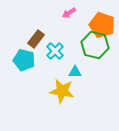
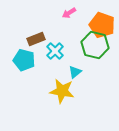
brown rectangle: rotated 30 degrees clockwise
cyan triangle: rotated 40 degrees counterclockwise
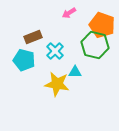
brown rectangle: moved 3 px left, 2 px up
cyan triangle: rotated 40 degrees clockwise
yellow star: moved 5 px left, 7 px up
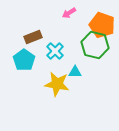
cyan pentagon: rotated 20 degrees clockwise
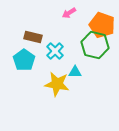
brown rectangle: rotated 36 degrees clockwise
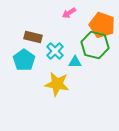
cyan triangle: moved 10 px up
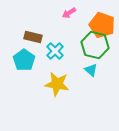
cyan triangle: moved 16 px right, 8 px down; rotated 40 degrees clockwise
